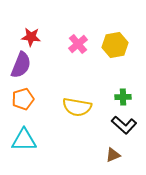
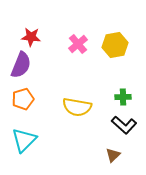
cyan triangle: rotated 44 degrees counterclockwise
brown triangle: rotated 21 degrees counterclockwise
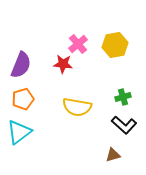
red star: moved 32 px right, 27 px down
green cross: rotated 14 degrees counterclockwise
cyan triangle: moved 5 px left, 8 px up; rotated 8 degrees clockwise
brown triangle: rotated 28 degrees clockwise
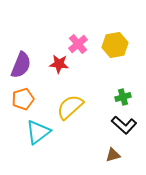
red star: moved 4 px left
yellow semicircle: moved 7 px left; rotated 128 degrees clockwise
cyan triangle: moved 19 px right
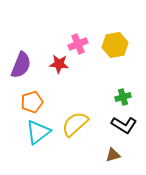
pink cross: rotated 18 degrees clockwise
orange pentagon: moved 9 px right, 3 px down
yellow semicircle: moved 5 px right, 17 px down
black L-shape: rotated 10 degrees counterclockwise
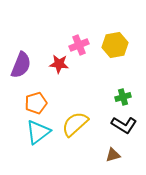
pink cross: moved 1 px right, 1 px down
orange pentagon: moved 4 px right, 1 px down
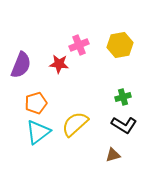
yellow hexagon: moved 5 px right
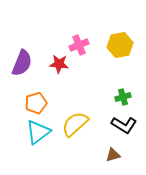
purple semicircle: moved 1 px right, 2 px up
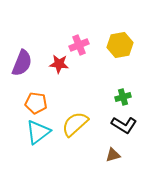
orange pentagon: rotated 25 degrees clockwise
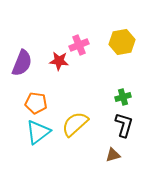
yellow hexagon: moved 2 px right, 3 px up
red star: moved 3 px up
black L-shape: rotated 105 degrees counterclockwise
